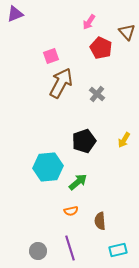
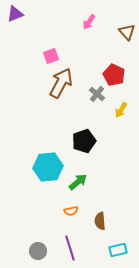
red pentagon: moved 13 px right, 27 px down
yellow arrow: moved 3 px left, 30 px up
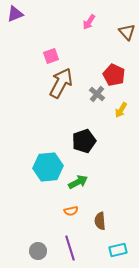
green arrow: rotated 12 degrees clockwise
